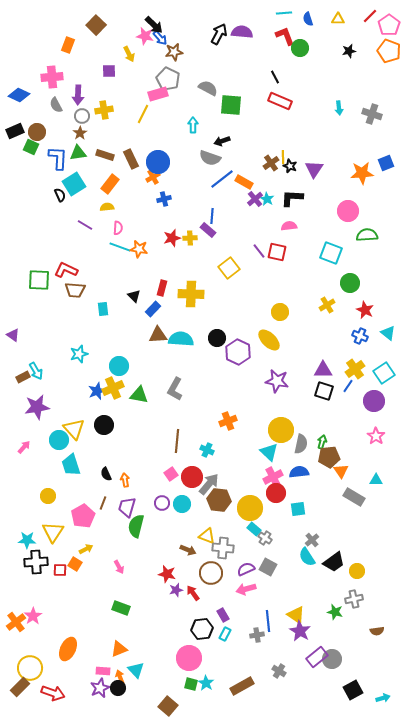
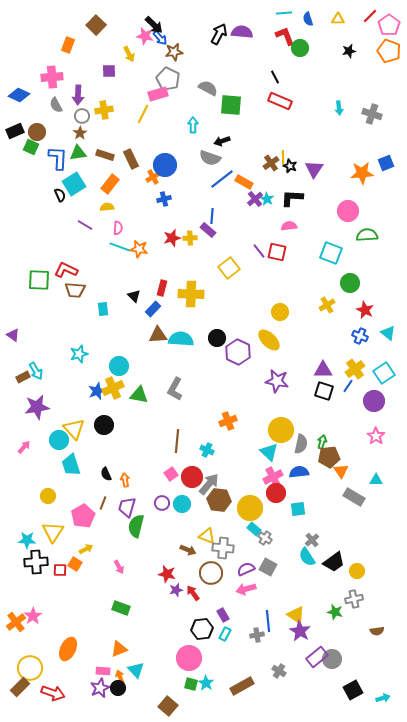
blue circle at (158, 162): moved 7 px right, 3 px down
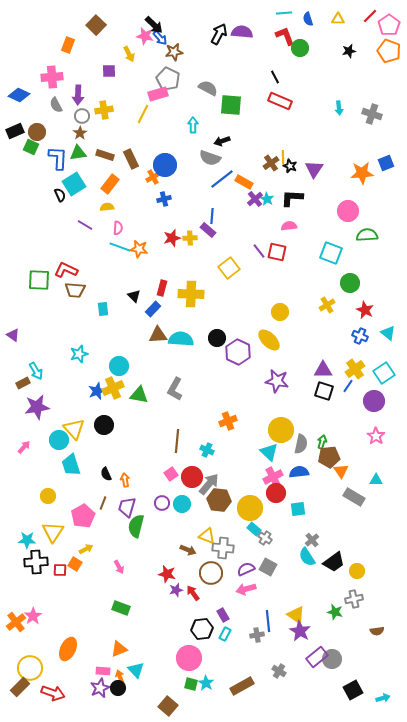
brown rectangle at (23, 377): moved 6 px down
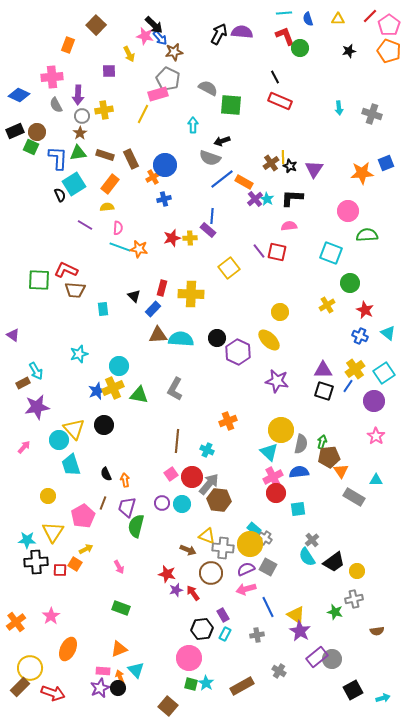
yellow circle at (250, 508): moved 36 px down
pink star at (33, 616): moved 18 px right
blue line at (268, 621): moved 14 px up; rotated 20 degrees counterclockwise
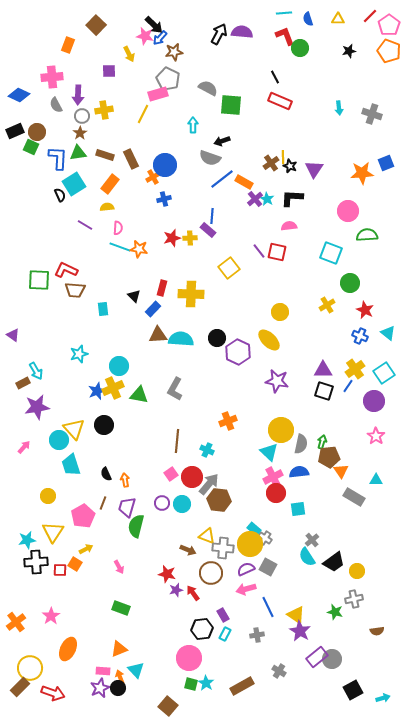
blue arrow at (160, 38): rotated 84 degrees clockwise
cyan star at (27, 540): rotated 12 degrees counterclockwise
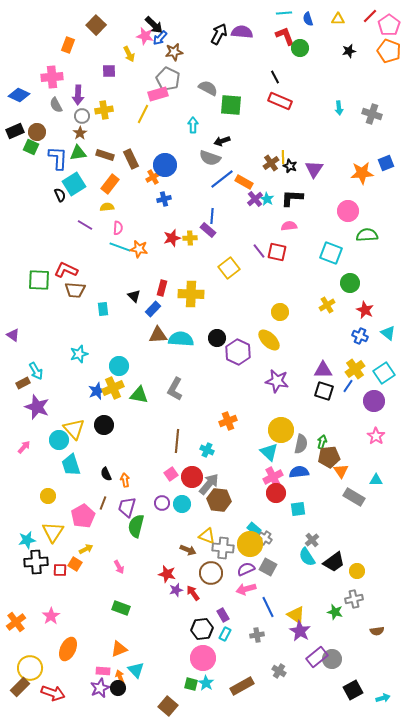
purple star at (37, 407): rotated 30 degrees clockwise
pink circle at (189, 658): moved 14 px right
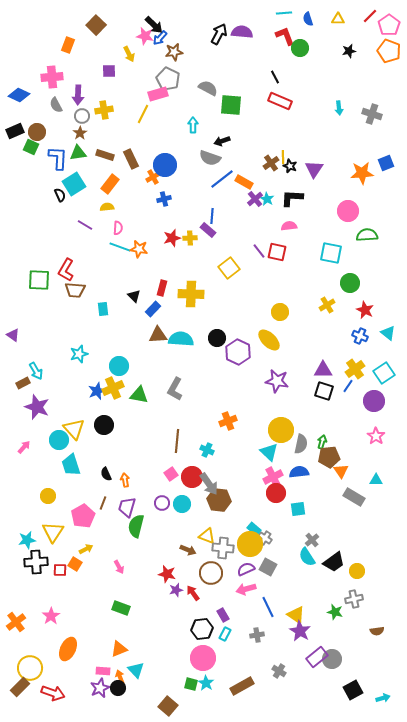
cyan square at (331, 253): rotated 10 degrees counterclockwise
red L-shape at (66, 270): rotated 85 degrees counterclockwise
gray arrow at (209, 484): rotated 105 degrees clockwise
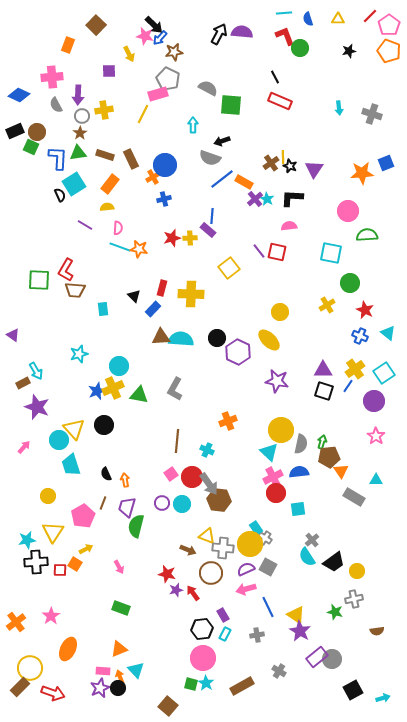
brown triangle at (158, 335): moved 3 px right, 2 px down
cyan rectangle at (254, 529): moved 2 px right, 1 px up; rotated 16 degrees clockwise
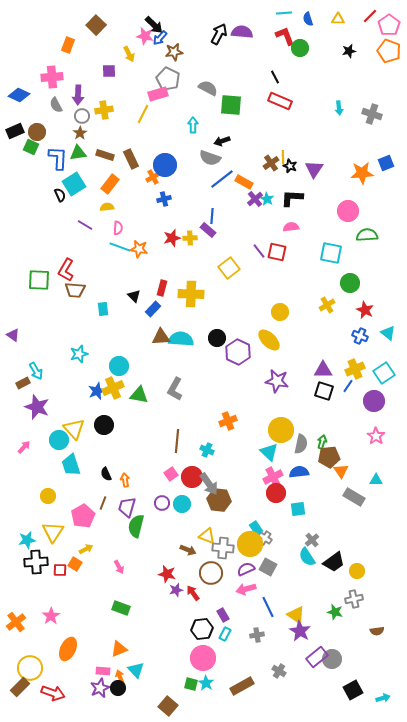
pink semicircle at (289, 226): moved 2 px right, 1 px down
yellow cross at (355, 369): rotated 12 degrees clockwise
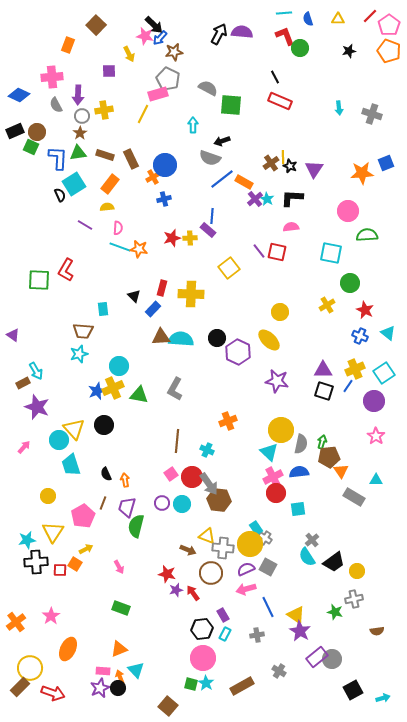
brown trapezoid at (75, 290): moved 8 px right, 41 px down
